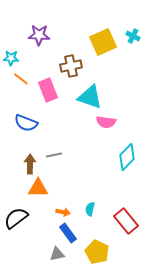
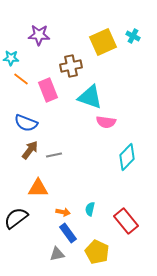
brown arrow: moved 14 px up; rotated 36 degrees clockwise
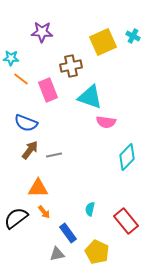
purple star: moved 3 px right, 3 px up
orange arrow: moved 19 px left; rotated 40 degrees clockwise
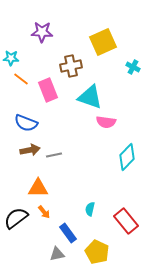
cyan cross: moved 31 px down
brown arrow: rotated 42 degrees clockwise
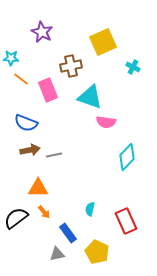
purple star: rotated 25 degrees clockwise
red rectangle: rotated 15 degrees clockwise
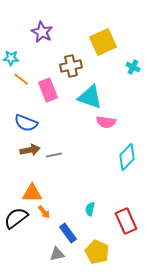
orange triangle: moved 6 px left, 5 px down
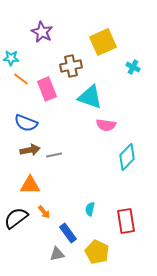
pink rectangle: moved 1 px left, 1 px up
pink semicircle: moved 3 px down
orange triangle: moved 2 px left, 8 px up
red rectangle: rotated 15 degrees clockwise
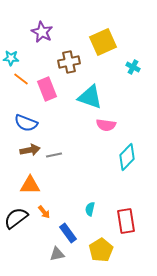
brown cross: moved 2 px left, 4 px up
yellow pentagon: moved 4 px right, 2 px up; rotated 15 degrees clockwise
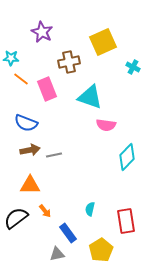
orange arrow: moved 1 px right, 1 px up
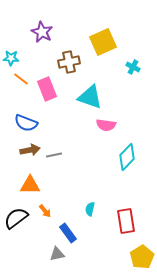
yellow pentagon: moved 41 px right, 7 px down
